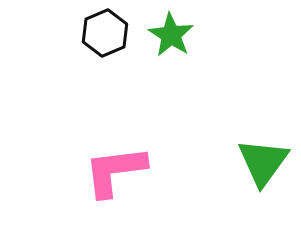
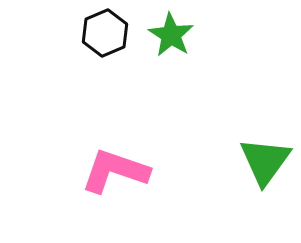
green triangle: moved 2 px right, 1 px up
pink L-shape: rotated 26 degrees clockwise
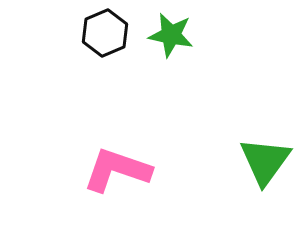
green star: rotated 21 degrees counterclockwise
pink L-shape: moved 2 px right, 1 px up
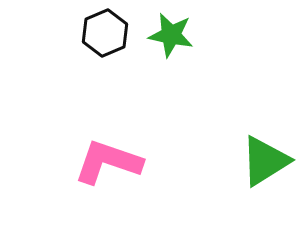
green triangle: rotated 22 degrees clockwise
pink L-shape: moved 9 px left, 8 px up
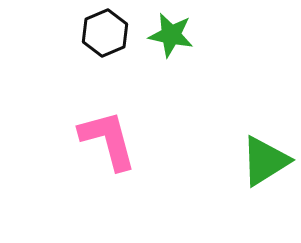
pink L-shape: moved 22 px up; rotated 56 degrees clockwise
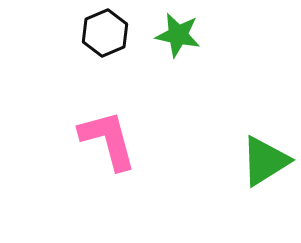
green star: moved 7 px right
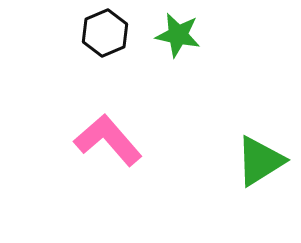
pink L-shape: rotated 26 degrees counterclockwise
green triangle: moved 5 px left
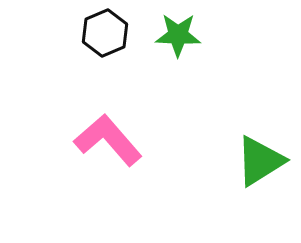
green star: rotated 9 degrees counterclockwise
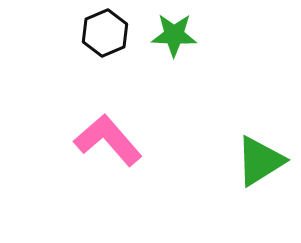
green star: moved 4 px left
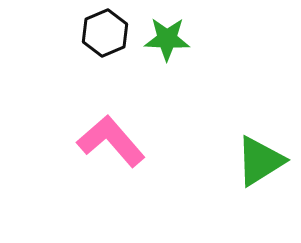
green star: moved 7 px left, 4 px down
pink L-shape: moved 3 px right, 1 px down
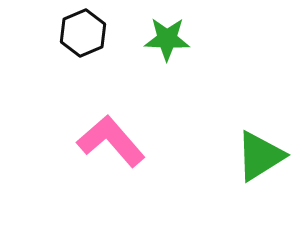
black hexagon: moved 22 px left
green triangle: moved 5 px up
